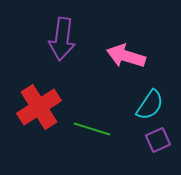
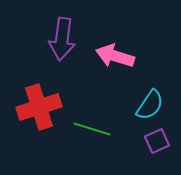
pink arrow: moved 11 px left
red cross: rotated 15 degrees clockwise
purple square: moved 1 px left, 1 px down
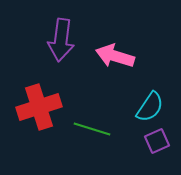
purple arrow: moved 1 px left, 1 px down
cyan semicircle: moved 2 px down
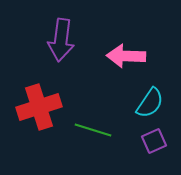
pink arrow: moved 11 px right; rotated 15 degrees counterclockwise
cyan semicircle: moved 4 px up
green line: moved 1 px right, 1 px down
purple square: moved 3 px left
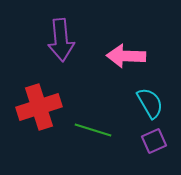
purple arrow: rotated 12 degrees counterclockwise
cyan semicircle: rotated 64 degrees counterclockwise
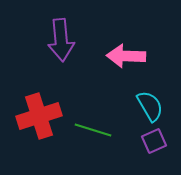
cyan semicircle: moved 3 px down
red cross: moved 9 px down
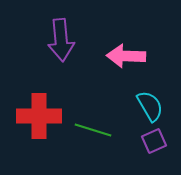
red cross: rotated 18 degrees clockwise
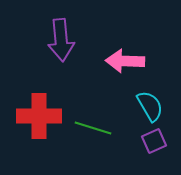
pink arrow: moved 1 px left, 5 px down
green line: moved 2 px up
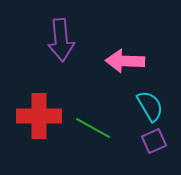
green line: rotated 12 degrees clockwise
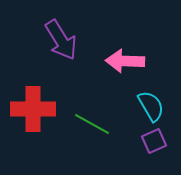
purple arrow: rotated 27 degrees counterclockwise
cyan semicircle: moved 1 px right
red cross: moved 6 px left, 7 px up
green line: moved 1 px left, 4 px up
